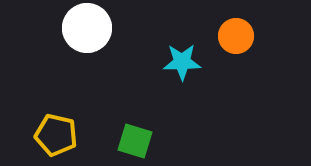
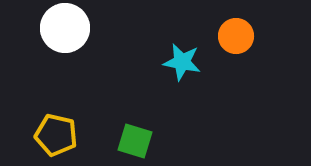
white circle: moved 22 px left
cyan star: rotated 12 degrees clockwise
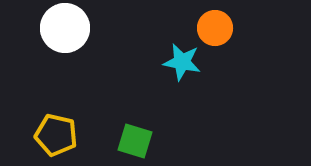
orange circle: moved 21 px left, 8 px up
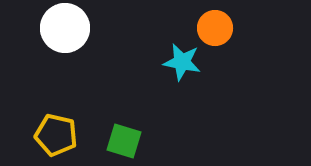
green square: moved 11 px left
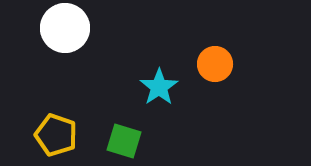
orange circle: moved 36 px down
cyan star: moved 23 px left, 25 px down; rotated 27 degrees clockwise
yellow pentagon: rotated 6 degrees clockwise
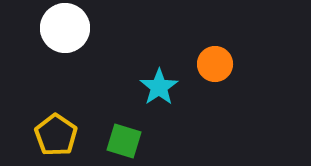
yellow pentagon: rotated 15 degrees clockwise
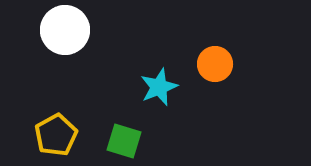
white circle: moved 2 px down
cyan star: rotated 12 degrees clockwise
yellow pentagon: rotated 9 degrees clockwise
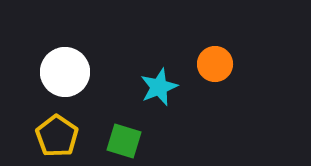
white circle: moved 42 px down
yellow pentagon: moved 1 px right, 1 px down; rotated 9 degrees counterclockwise
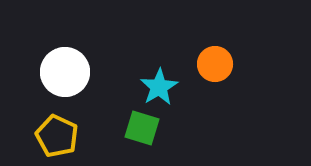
cyan star: rotated 9 degrees counterclockwise
yellow pentagon: rotated 9 degrees counterclockwise
green square: moved 18 px right, 13 px up
